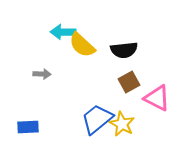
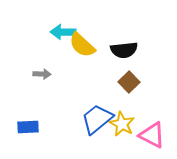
brown square: rotated 15 degrees counterclockwise
pink triangle: moved 5 px left, 37 px down
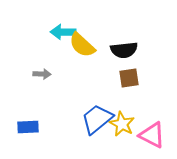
brown square: moved 4 px up; rotated 35 degrees clockwise
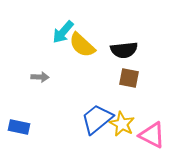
cyan arrow: rotated 50 degrees counterclockwise
gray arrow: moved 2 px left, 3 px down
brown square: rotated 20 degrees clockwise
blue rectangle: moved 9 px left; rotated 15 degrees clockwise
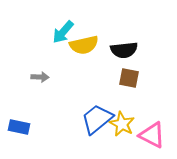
yellow semicircle: moved 2 px right; rotated 56 degrees counterclockwise
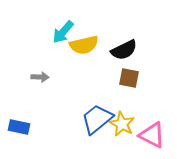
black semicircle: rotated 20 degrees counterclockwise
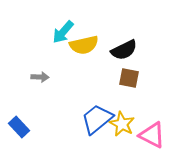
blue rectangle: rotated 35 degrees clockwise
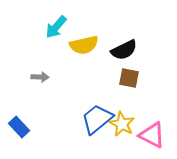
cyan arrow: moved 7 px left, 5 px up
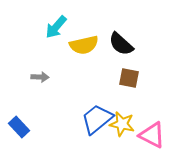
black semicircle: moved 3 px left, 6 px up; rotated 68 degrees clockwise
yellow star: rotated 15 degrees counterclockwise
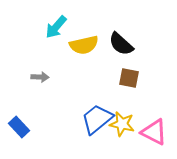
pink triangle: moved 2 px right, 3 px up
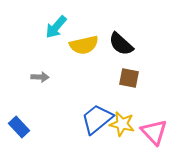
pink triangle: rotated 20 degrees clockwise
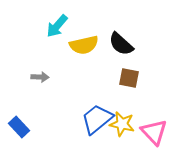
cyan arrow: moved 1 px right, 1 px up
